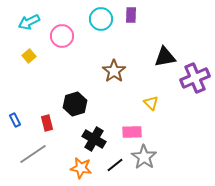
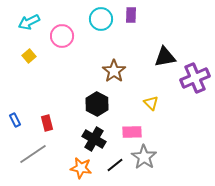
black hexagon: moved 22 px right; rotated 15 degrees counterclockwise
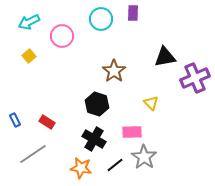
purple rectangle: moved 2 px right, 2 px up
black hexagon: rotated 10 degrees counterclockwise
red rectangle: moved 1 px up; rotated 42 degrees counterclockwise
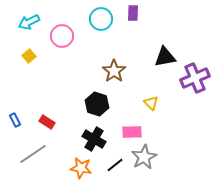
gray star: rotated 10 degrees clockwise
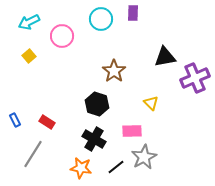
pink rectangle: moved 1 px up
gray line: rotated 24 degrees counterclockwise
black line: moved 1 px right, 2 px down
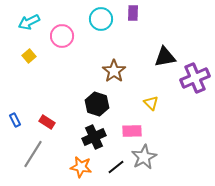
black cross: moved 2 px up; rotated 35 degrees clockwise
orange star: moved 1 px up
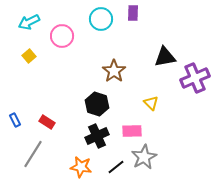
black cross: moved 3 px right, 1 px up
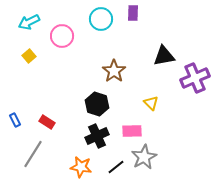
black triangle: moved 1 px left, 1 px up
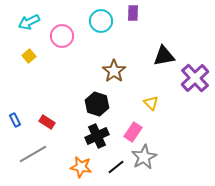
cyan circle: moved 2 px down
purple cross: rotated 20 degrees counterclockwise
pink rectangle: moved 1 px right, 1 px down; rotated 54 degrees counterclockwise
gray line: rotated 28 degrees clockwise
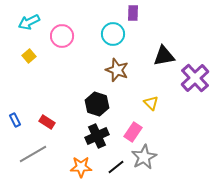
cyan circle: moved 12 px right, 13 px down
brown star: moved 3 px right, 1 px up; rotated 15 degrees counterclockwise
orange star: rotated 10 degrees counterclockwise
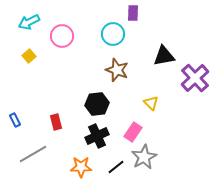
black hexagon: rotated 25 degrees counterclockwise
red rectangle: moved 9 px right; rotated 42 degrees clockwise
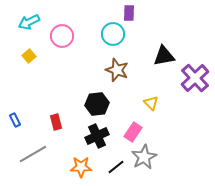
purple rectangle: moved 4 px left
